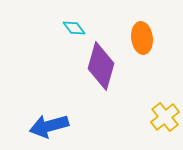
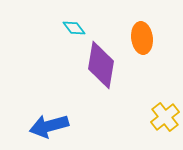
purple diamond: moved 1 px up; rotated 6 degrees counterclockwise
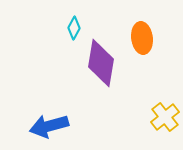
cyan diamond: rotated 65 degrees clockwise
purple diamond: moved 2 px up
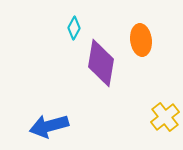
orange ellipse: moved 1 px left, 2 px down
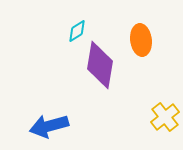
cyan diamond: moved 3 px right, 3 px down; rotated 30 degrees clockwise
purple diamond: moved 1 px left, 2 px down
